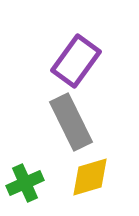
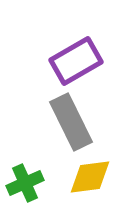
purple rectangle: rotated 24 degrees clockwise
yellow diamond: rotated 9 degrees clockwise
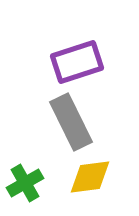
purple rectangle: moved 1 px right, 1 px down; rotated 12 degrees clockwise
green cross: rotated 6 degrees counterclockwise
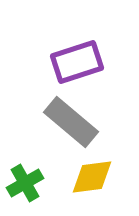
gray rectangle: rotated 24 degrees counterclockwise
yellow diamond: moved 2 px right
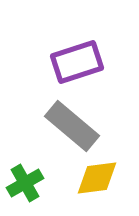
gray rectangle: moved 1 px right, 4 px down
yellow diamond: moved 5 px right, 1 px down
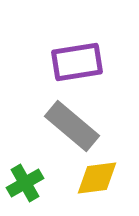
purple rectangle: rotated 9 degrees clockwise
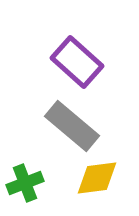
purple rectangle: rotated 51 degrees clockwise
green cross: rotated 9 degrees clockwise
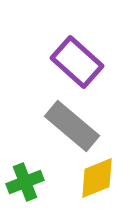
yellow diamond: rotated 15 degrees counterclockwise
green cross: moved 1 px up
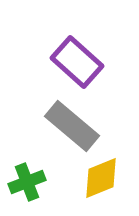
yellow diamond: moved 4 px right
green cross: moved 2 px right
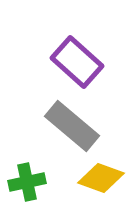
yellow diamond: rotated 42 degrees clockwise
green cross: rotated 9 degrees clockwise
